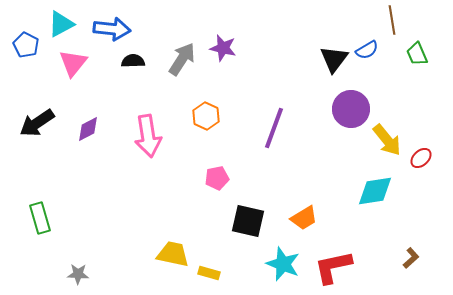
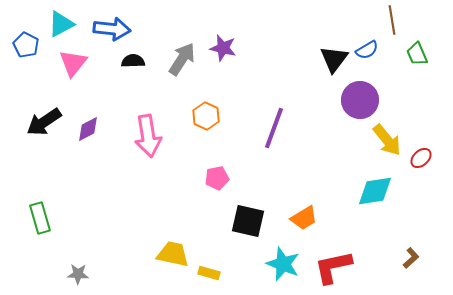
purple circle: moved 9 px right, 9 px up
black arrow: moved 7 px right, 1 px up
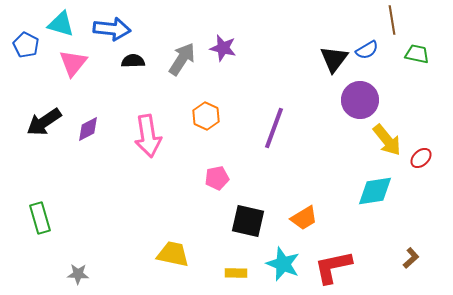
cyan triangle: rotated 44 degrees clockwise
green trapezoid: rotated 125 degrees clockwise
yellow rectangle: moved 27 px right; rotated 15 degrees counterclockwise
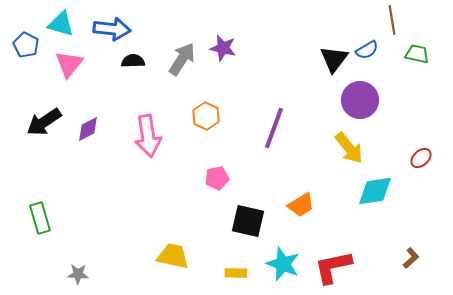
pink triangle: moved 4 px left, 1 px down
yellow arrow: moved 38 px left, 8 px down
orange trapezoid: moved 3 px left, 13 px up
yellow trapezoid: moved 2 px down
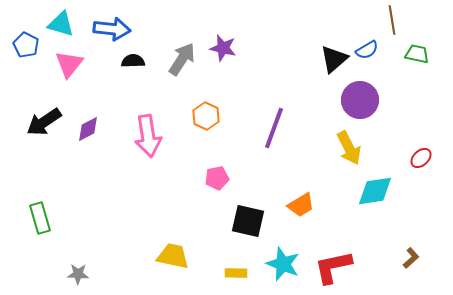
black triangle: rotated 12 degrees clockwise
yellow arrow: rotated 12 degrees clockwise
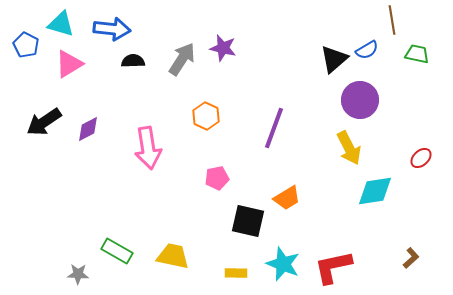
pink triangle: rotated 20 degrees clockwise
pink arrow: moved 12 px down
orange trapezoid: moved 14 px left, 7 px up
green rectangle: moved 77 px right, 33 px down; rotated 44 degrees counterclockwise
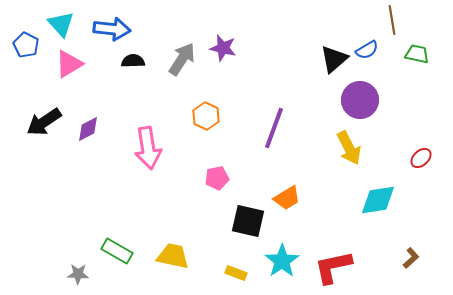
cyan triangle: rotated 32 degrees clockwise
cyan diamond: moved 3 px right, 9 px down
cyan star: moved 1 px left, 3 px up; rotated 16 degrees clockwise
yellow rectangle: rotated 20 degrees clockwise
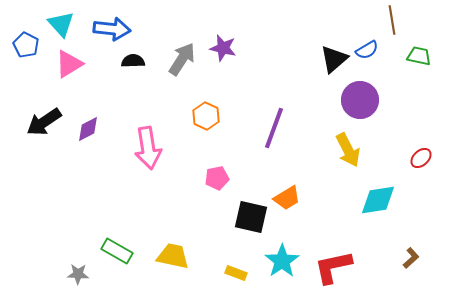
green trapezoid: moved 2 px right, 2 px down
yellow arrow: moved 1 px left, 2 px down
black square: moved 3 px right, 4 px up
